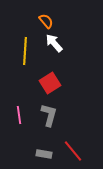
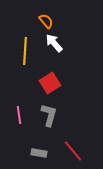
gray rectangle: moved 5 px left, 1 px up
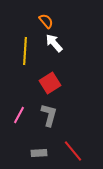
pink line: rotated 36 degrees clockwise
gray rectangle: rotated 14 degrees counterclockwise
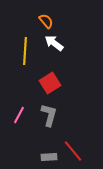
white arrow: rotated 12 degrees counterclockwise
gray rectangle: moved 10 px right, 4 px down
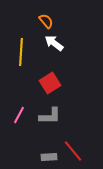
yellow line: moved 4 px left, 1 px down
gray L-shape: moved 1 px right, 1 px down; rotated 75 degrees clockwise
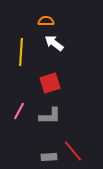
orange semicircle: rotated 49 degrees counterclockwise
red square: rotated 15 degrees clockwise
pink line: moved 4 px up
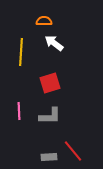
orange semicircle: moved 2 px left
pink line: rotated 30 degrees counterclockwise
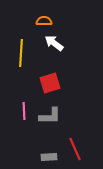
yellow line: moved 1 px down
pink line: moved 5 px right
red line: moved 2 px right, 2 px up; rotated 15 degrees clockwise
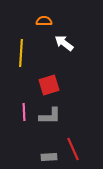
white arrow: moved 10 px right
red square: moved 1 px left, 2 px down
pink line: moved 1 px down
red line: moved 2 px left
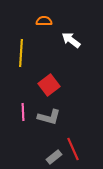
white arrow: moved 7 px right, 3 px up
red square: rotated 20 degrees counterclockwise
pink line: moved 1 px left
gray L-shape: moved 1 px left, 1 px down; rotated 15 degrees clockwise
gray rectangle: moved 5 px right; rotated 35 degrees counterclockwise
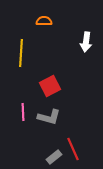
white arrow: moved 15 px right, 2 px down; rotated 120 degrees counterclockwise
red square: moved 1 px right, 1 px down; rotated 10 degrees clockwise
